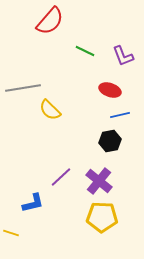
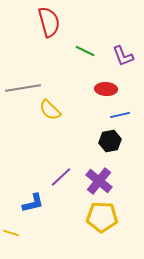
red semicircle: moved 1 px left, 1 px down; rotated 56 degrees counterclockwise
red ellipse: moved 4 px left, 1 px up; rotated 15 degrees counterclockwise
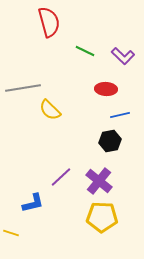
purple L-shape: rotated 25 degrees counterclockwise
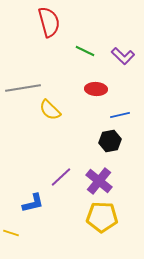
red ellipse: moved 10 px left
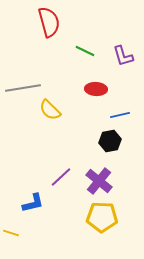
purple L-shape: rotated 30 degrees clockwise
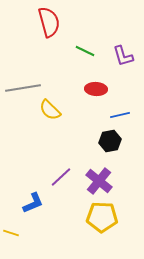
blue L-shape: rotated 10 degrees counterclockwise
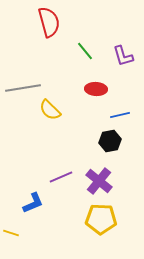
green line: rotated 24 degrees clockwise
purple line: rotated 20 degrees clockwise
yellow pentagon: moved 1 px left, 2 px down
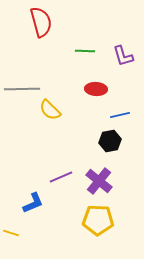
red semicircle: moved 8 px left
green line: rotated 48 degrees counterclockwise
gray line: moved 1 px left, 1 px down; rotated 8 degrees clockwise
yellow pentagon: moved 3 px left, 1 px down
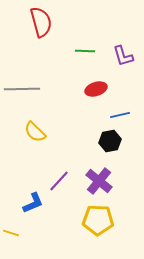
red ellipse: rotated 20 degrees counterclockwise
yellow semicircle: moved 15 px left, 22 px down
purple line: moved 2 px left, 4 px down; rotated 25 degrees counterclockwise
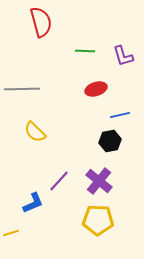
yellow line: rotated 35 degrees counterclockwise
